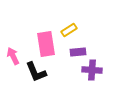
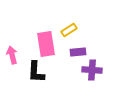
pink arrow: moved 1 px left, 1 px up; rotated 12 degrees clockwise
black L-shape: rotated 25 degrees clockwise
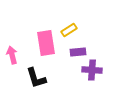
pink rectangle: moved 1 px up
black L-shape: moved 6 px down; rotated 20 degrees counterclockwise
